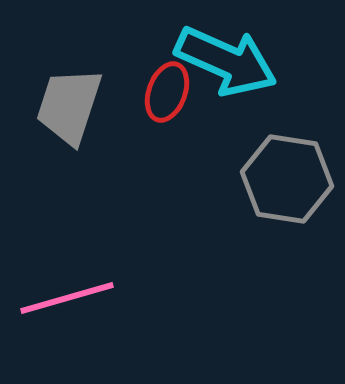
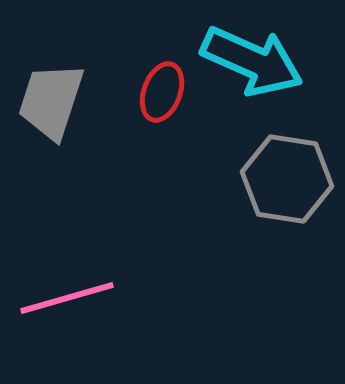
cyan arrow: moved 26 px right
red ellipse: moved 5 px left
gray trapezoid: moved 18 px left, 5 px up
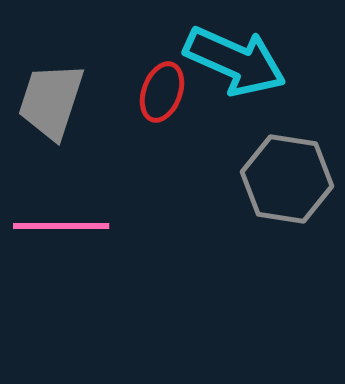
cyan arrow: moved 17 px left
pink line: moved 6 px left, 72 px up; rotated 16 degrees clockwise
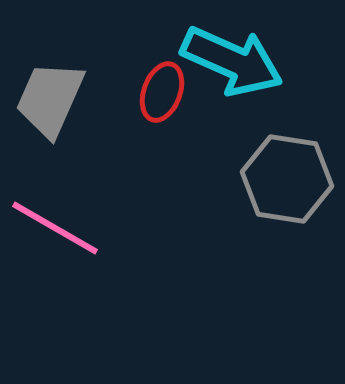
cyan arrow: moved 3 px left
gray trapezoid: moved 1 px left, 2 px up; rotated 6 degrees clockwise
pink line: moved 6 px left, 2 px down; rotated 30 degrees clockwise
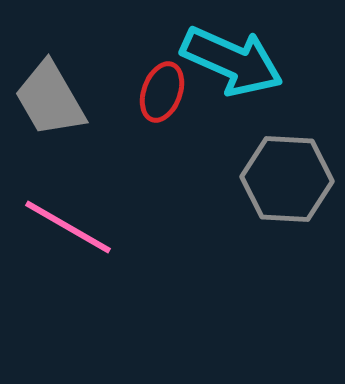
gray trapezoid: rotated 54 degrees counterclockwise
gray hexagon: rotated 6 degrees counterclockwise
pink line: moved 13 px right, 1 px up
